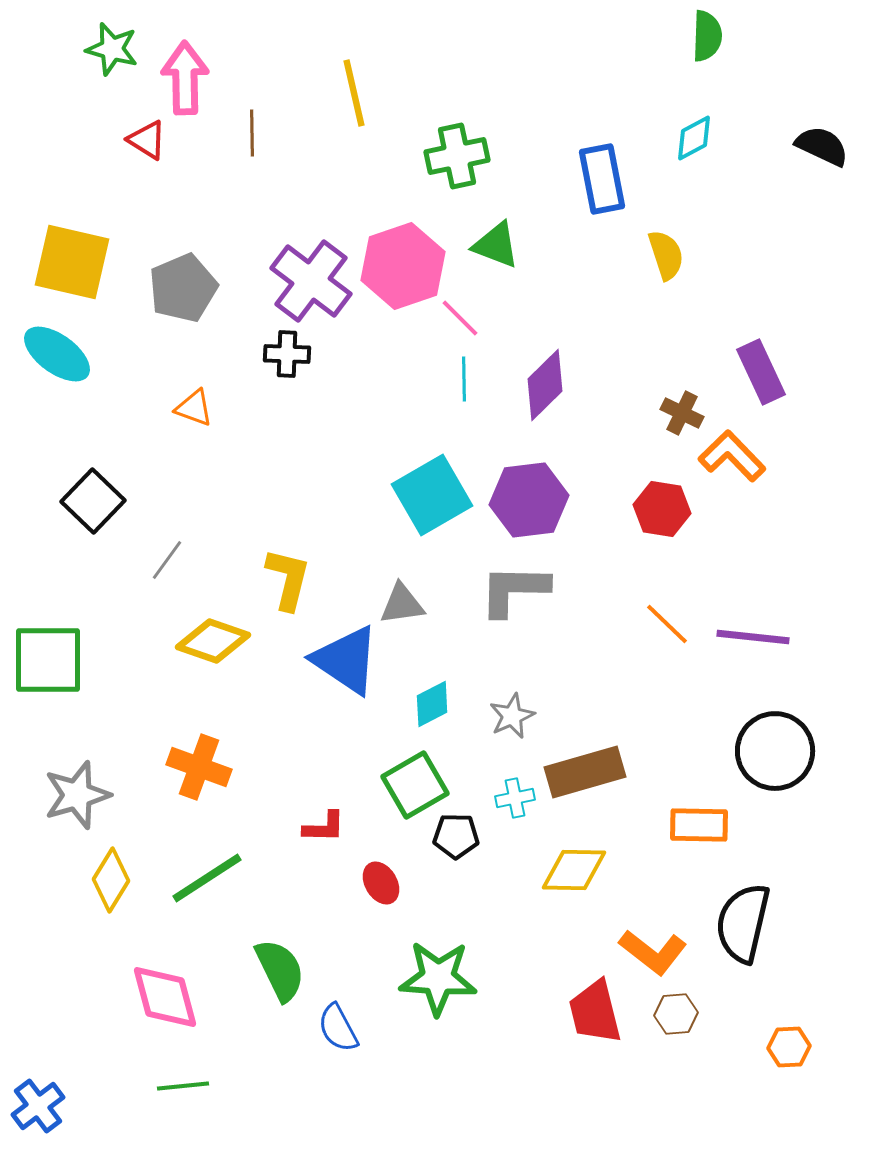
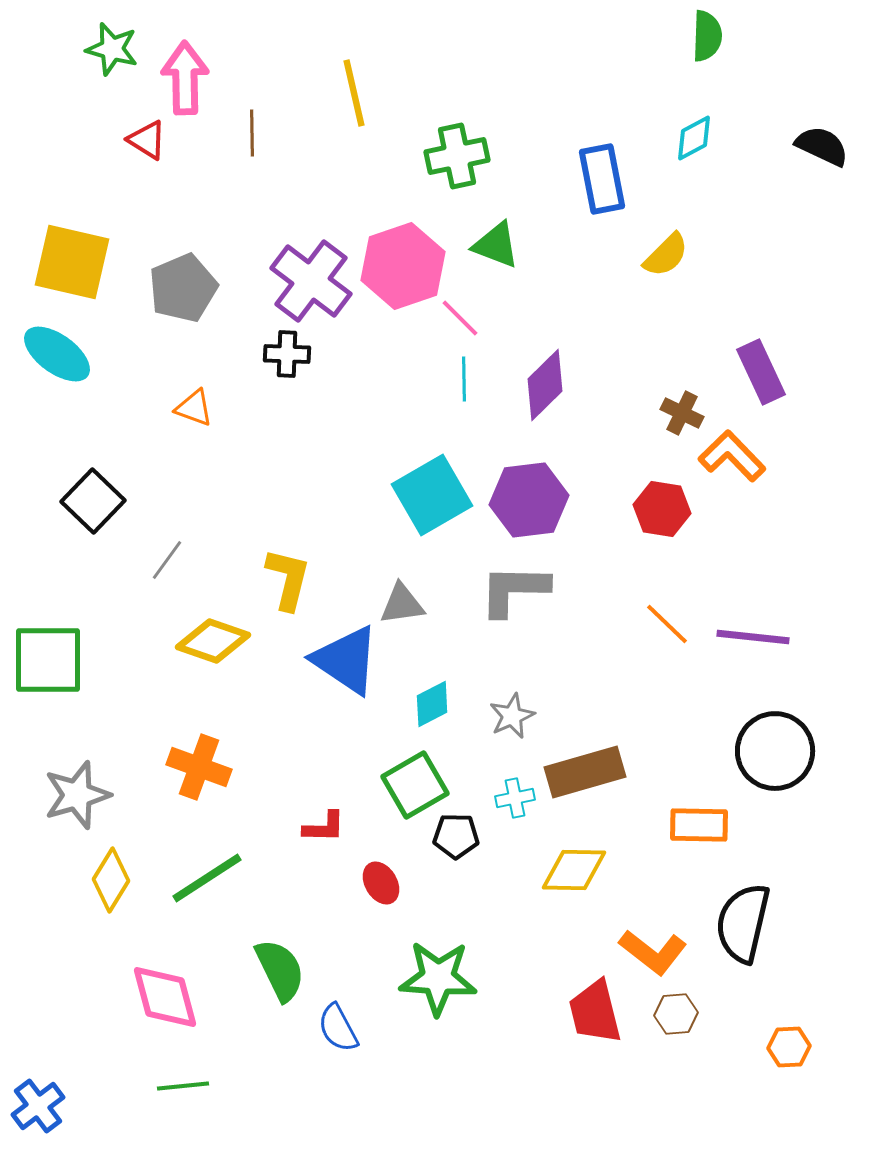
yellow semicircle at (666, 255): rotated 63 degrees clockwise
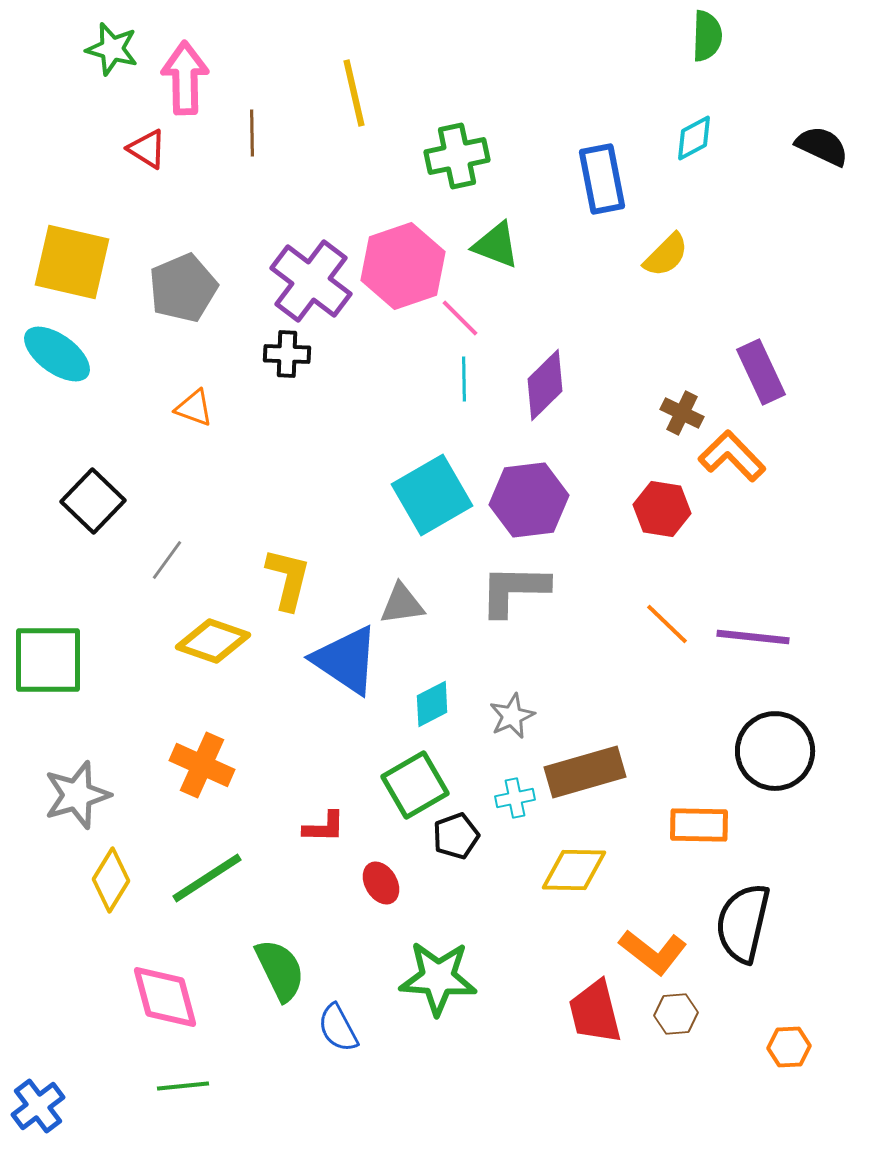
red triangle at (147, 140): moved 9 px down
orange cross at (199, 767): moved 3 px right, 2 px up; rotated 4 degrees clockwise
black pentagon at (456, 836): rotated 21 degrees counterclockwise
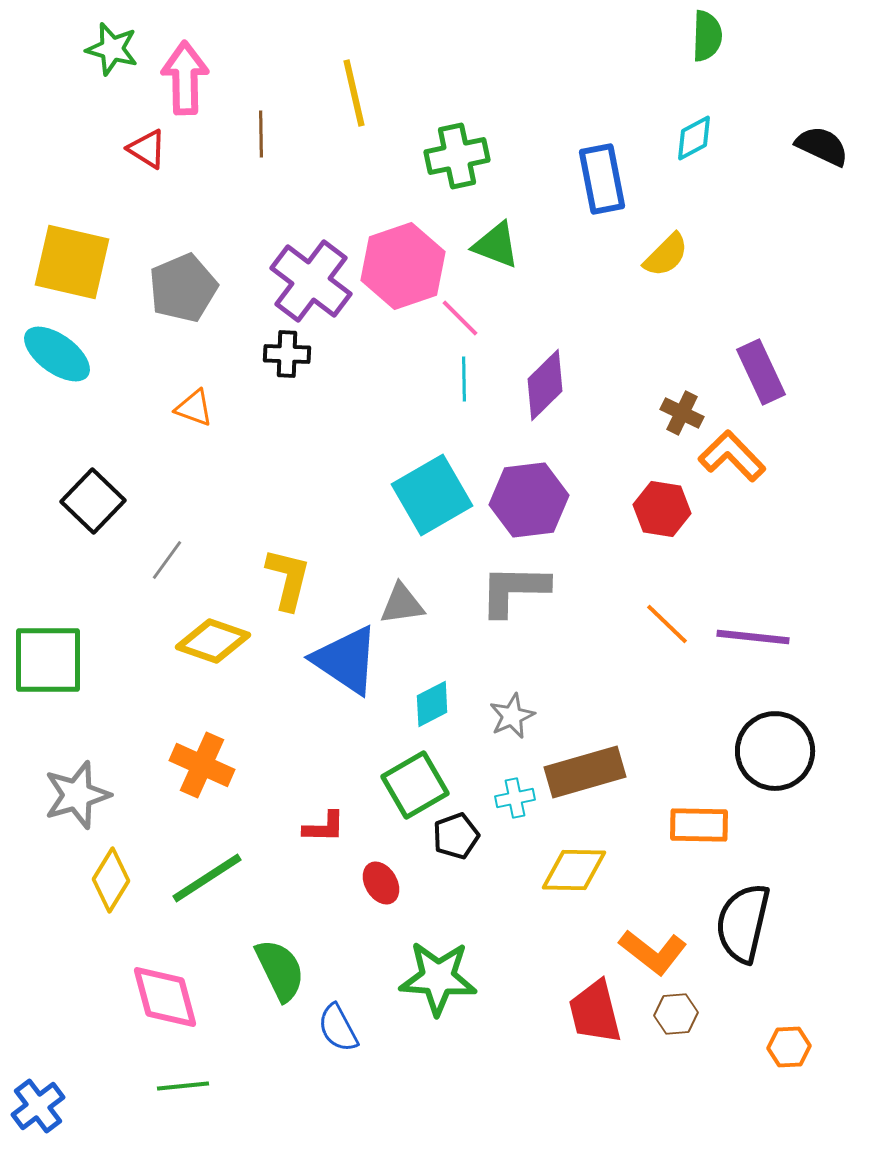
brown line at (252, 133): moved 9 px right, 1 px down
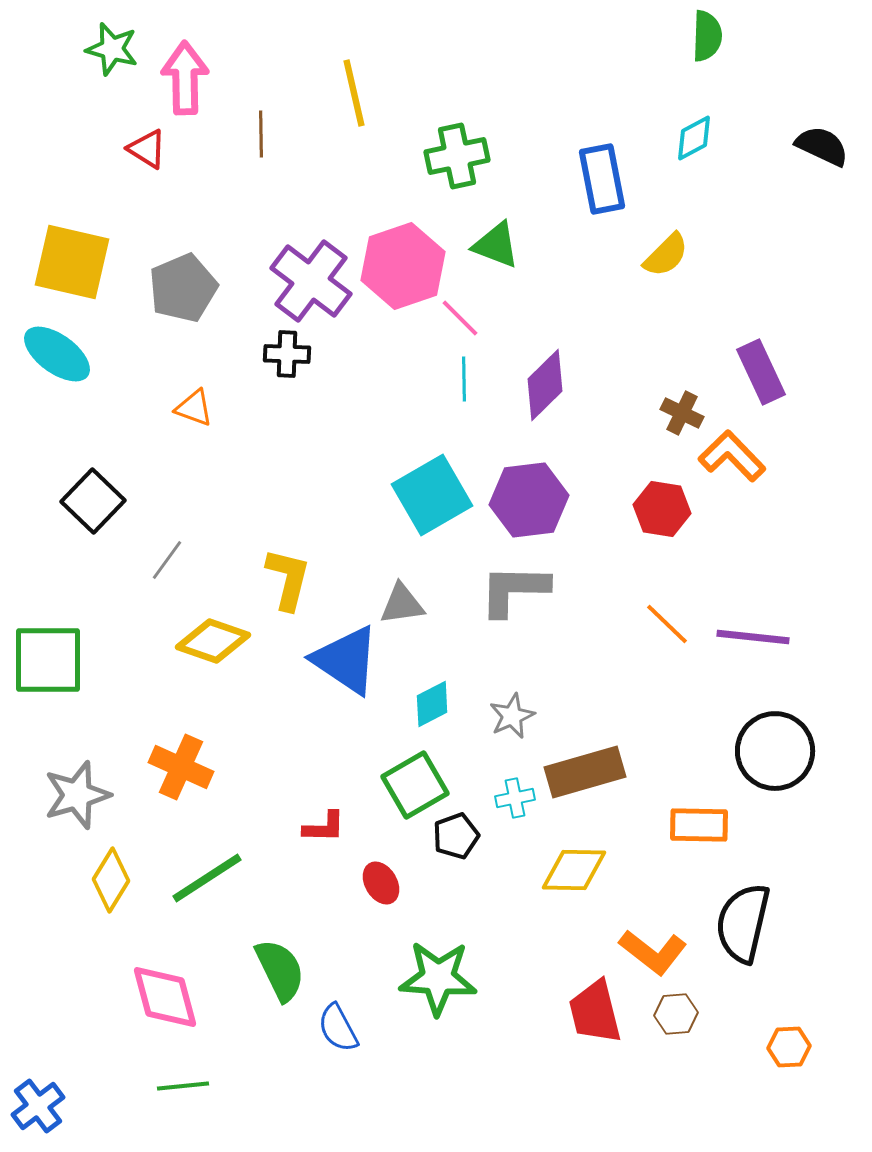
orange cross at (202, 765): moved 21 px left, 2 px down
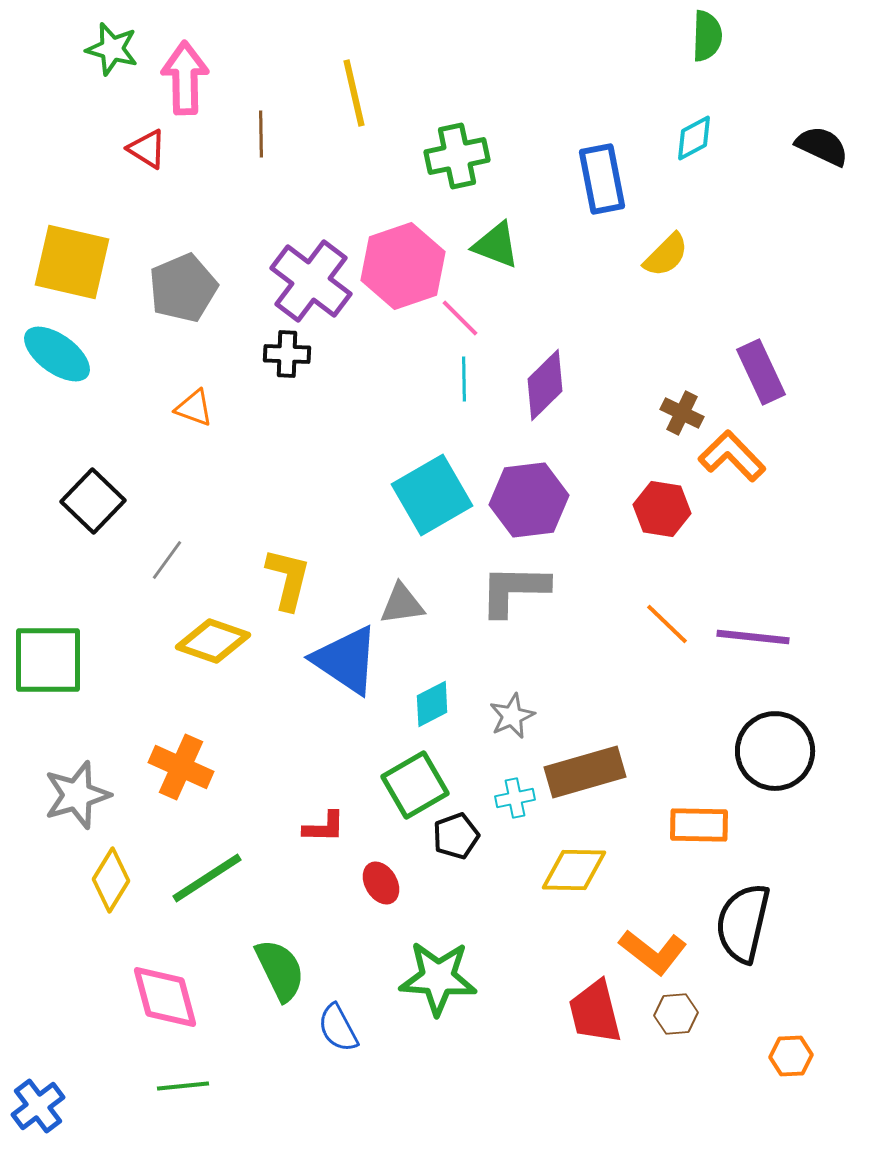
orange hexagon at (789, 1047): moved 2 px right, 9 px down
